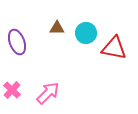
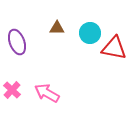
cyan circle: moved 4 px right
pink arrow: moved 1 px left; rotated 105 degrees counterclockwise
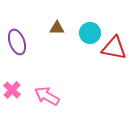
pink arrow: moved 3 px down
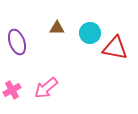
red triangle: moved 1 px right
pink cross: rotated 18 degrees clockwise
pink arrow: moved 1 px left, 8 px up; rotated 70 degrees counterclockwise
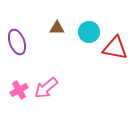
cyan circle: moved 1 px left, 1 px up
pink cross: moved 7 px right
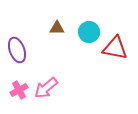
purple ellipse: moved 8 px down
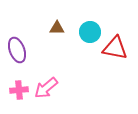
cyan circle: moved 1 px right
pink cross: rotated 24 degrees clockwise
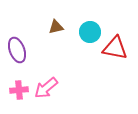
brown triangle: moved 1 px left, 1 px up; rotated 14 degrees counterclockwise
